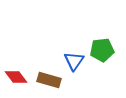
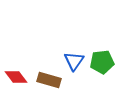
green pentagon: moved 12 px down
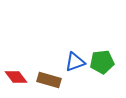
blue triangle: moved 1 px right, 1 px down; rotated 35 degrees clockwise
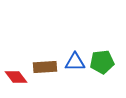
blue triangle: rotated 20 degrees clockwise
brown rectangle: moved 4 px left, 13 px up; rotated 20 degrees counterclockwise
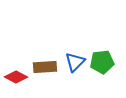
blue triangle: rotated 45 degrees counterclockwise
red diamond: rotated 25 degrees counterclockwise
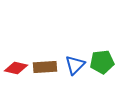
blue triangle: moved 3 px down
red diamond: moved 9 px up; rotated 15 degrees counterclockwise
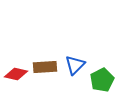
green pentagon: moved 18 px down; rotated 20 degrees counterclockwise
red diamond: moved 6 px down
